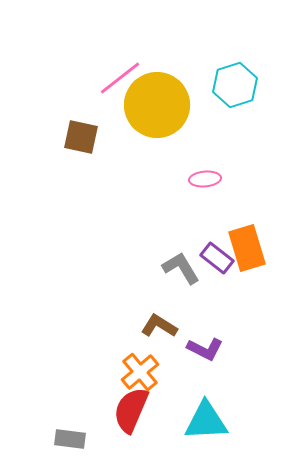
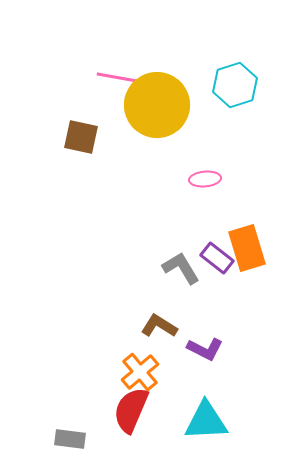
pink line: rotated 48 degrees clockwise
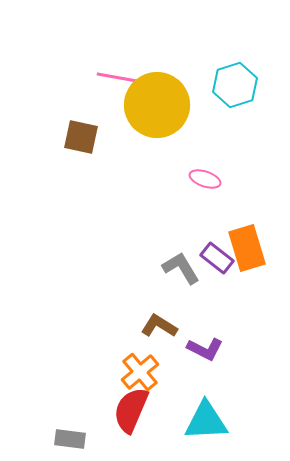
pink ellipse: rotated 24 degrees clockwise
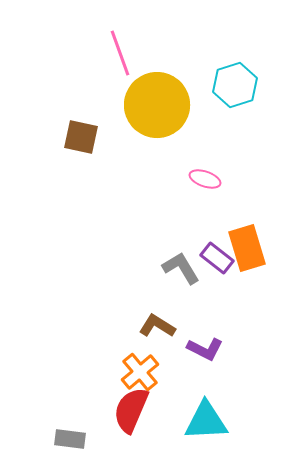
pink line: moved 25 px up; rotated 60 degrees clockwise
brown L-shape: moved 2 px left
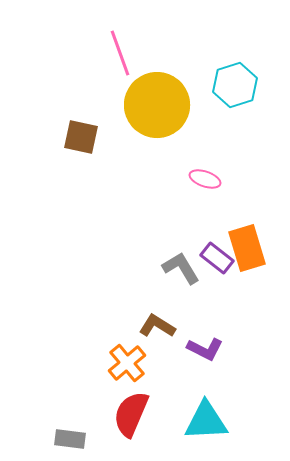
orange cross: moved 13 px left, 9 px up
red semicircle: moved 4 px down
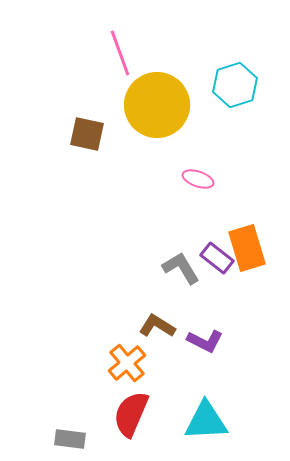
brown square: moved 6 px right, 3 px up
pink ellipse: moved 7 px left
purple L-shape: moved 8 px up
